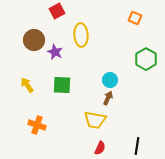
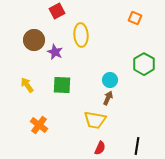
green hexagon: moved 2 px left, 5 px down
orange cross: moved 2 px right; rotated 18 degrees clockwise
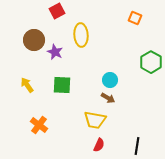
green hexagon: moved 7 px right, 2 px up
brown arrow: rotated 96 degrees clockwise
red semicircle: moved 1 px left, 3 px up
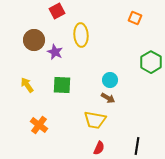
red semicircle: moved 3 px down
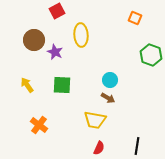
green hexagon: moved 7 px up; rotated 10 degrees counterclockwise
